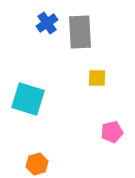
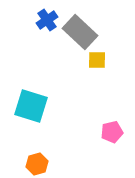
blue cross: moved 3 px up
gray rectangle: rotated 44 degrees counterclockwise
yellow square: moved 18 px up
cyan square: moved 3 px right, 7 px down
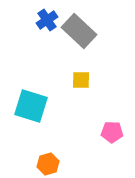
gray rectangle: moved 1 px left, 1 px up
yellow square: moved 16 px left, 20 px down
pink pentagon: rotated 15 degrees clockwise
orange hexagon: moved 11 px right
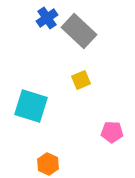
blue cross: moved 2 px up
yellow square: rotated 24 degrees counterclockwise
orange hexagon: rotated 20 degrees counterclockwise
